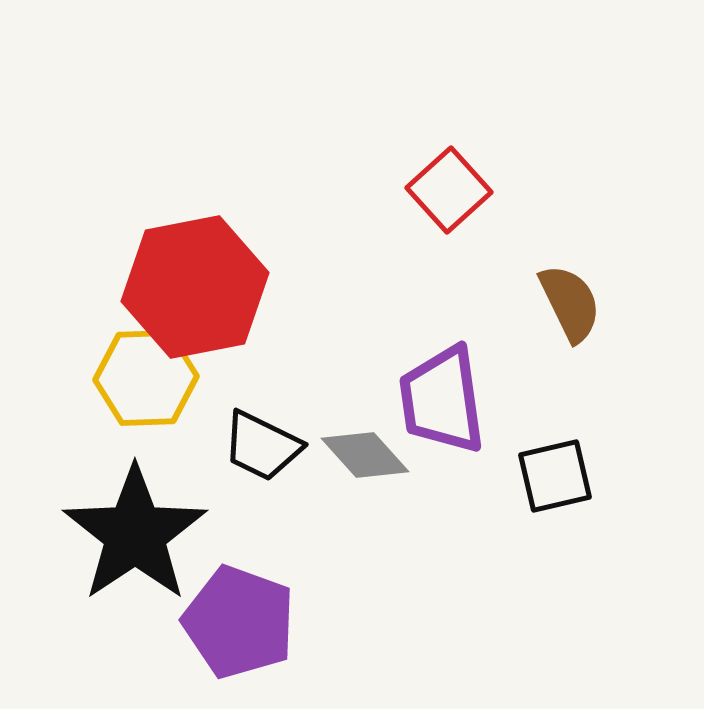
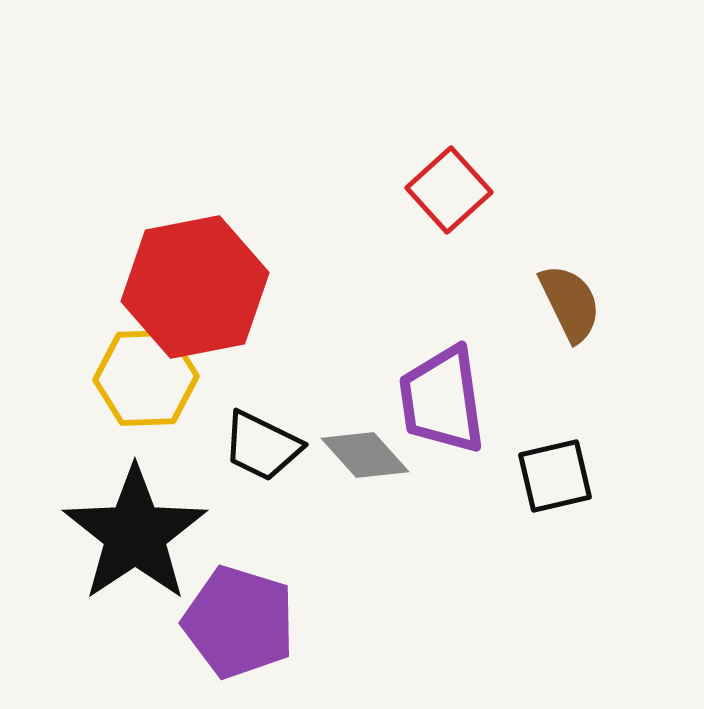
purple pentagon: rotated 3 degrees counterclockwise
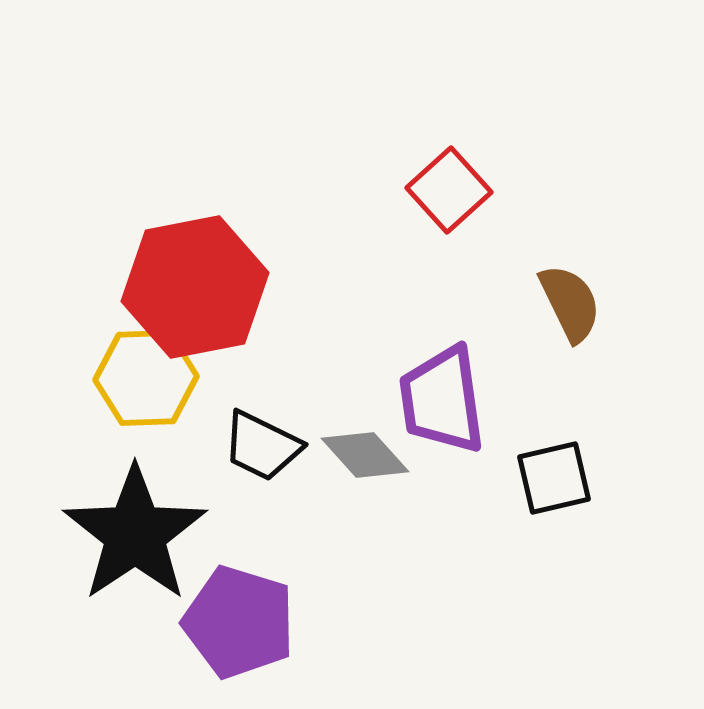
black square: moved 1 px left, 2 px down
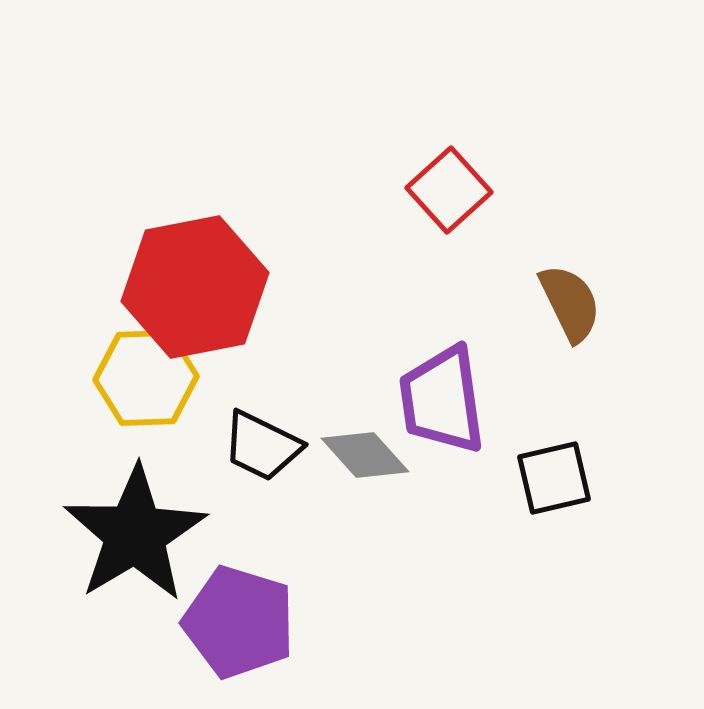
black star: rotated 3 degrees clockwise
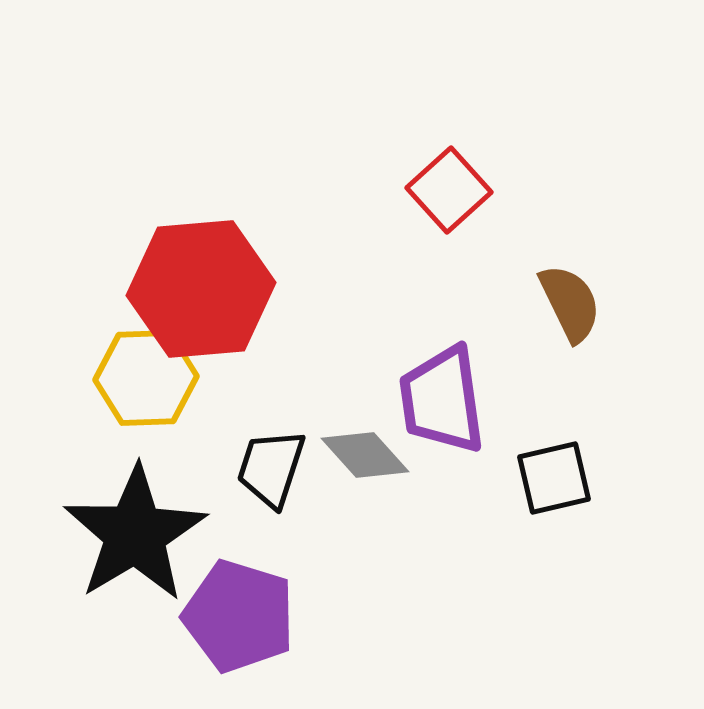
red hexagon: moved 6 px right, 2 px down; rotated 6 degrees clockwise
black trapezoid: moved 9 px right, 22 px down; rotated 82 degrees clockwise
purple pentagon: moved 6 px up
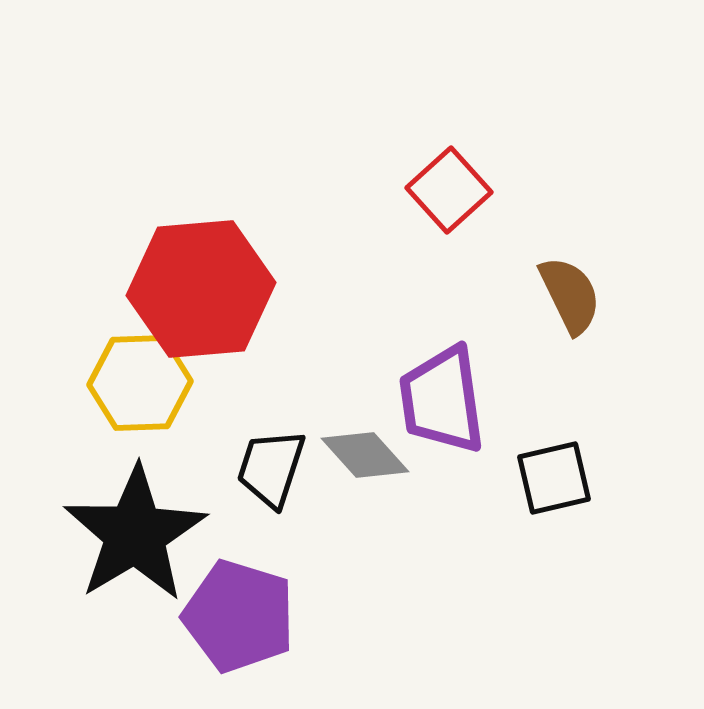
brown semicircle: moved 8 px up
yellow hexagon: moved 6 px left, 5 px down
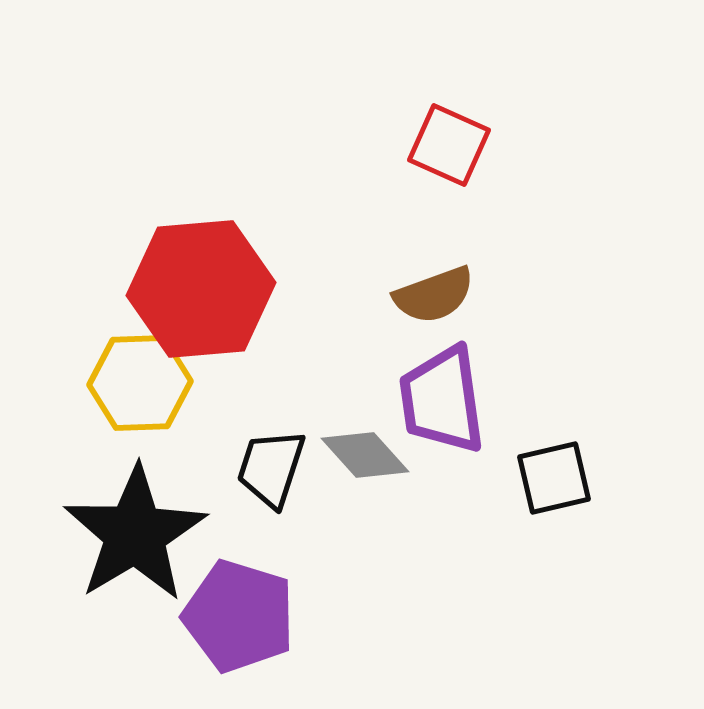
red square: moved 45 px up; rotated 24 degrees counterclockwise
brown semicircle: moved 136 px left; rotated 96 degrees clockwise
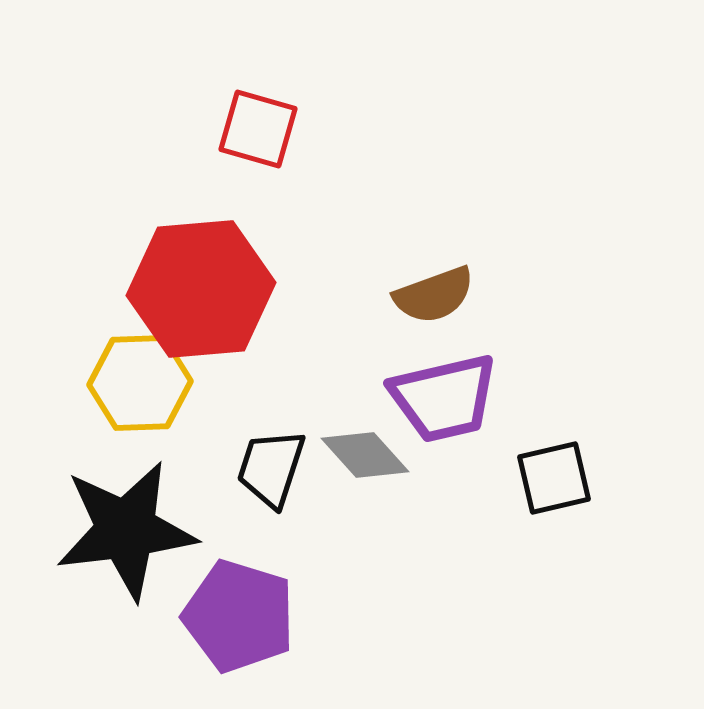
red square: moved 191 px left, 16 px up; rotated 8 degrees counterclockwise
purple trapezoid: moved 2 px right, 2 px up; rotated 95 degrees counterclockwise
black star: moved 9 px left, 4 px up; rotated 24 degrees clockwise
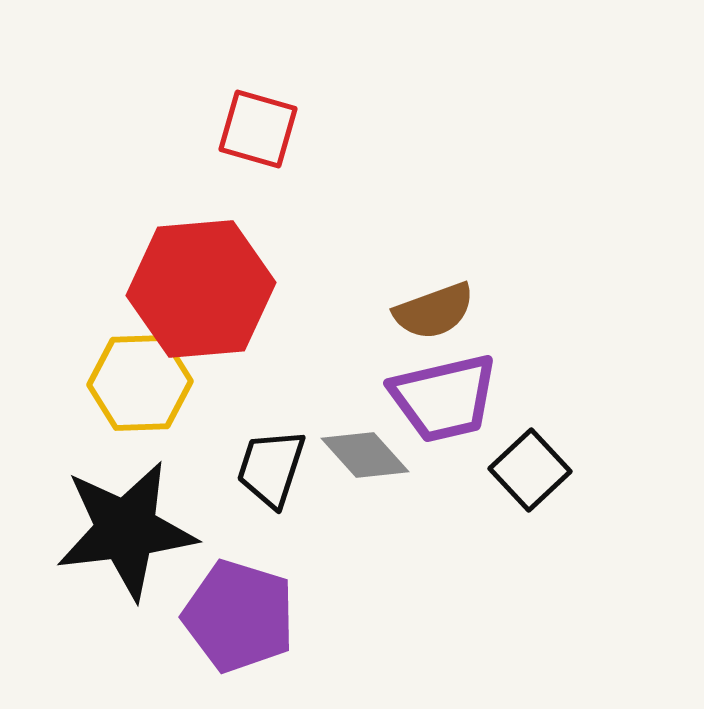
brown semicircle: moved 16 px down
black square: moved 24 px left, 8 px up; rotated 30 degrees counterclockwise
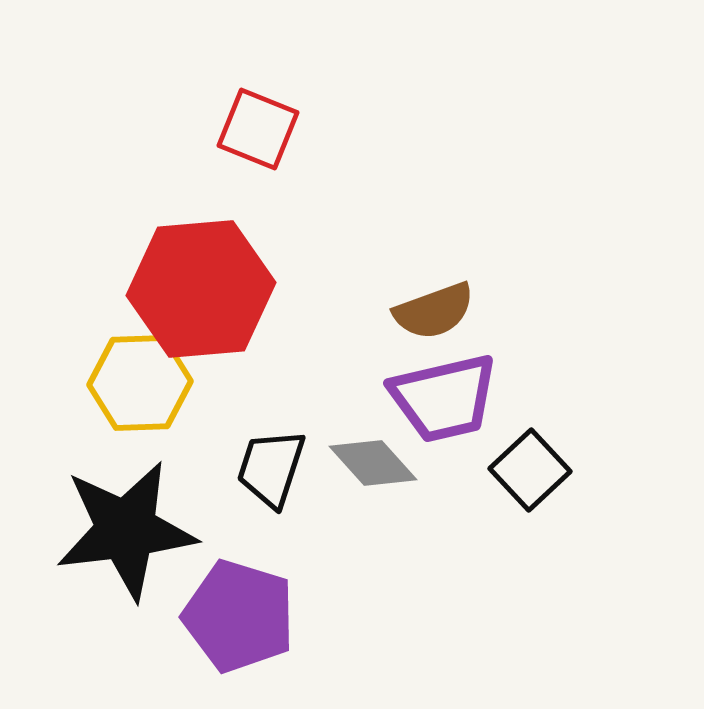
red square: rotated 6 degrees clockwise
gray diamond: moved 8 px right, 8 px down
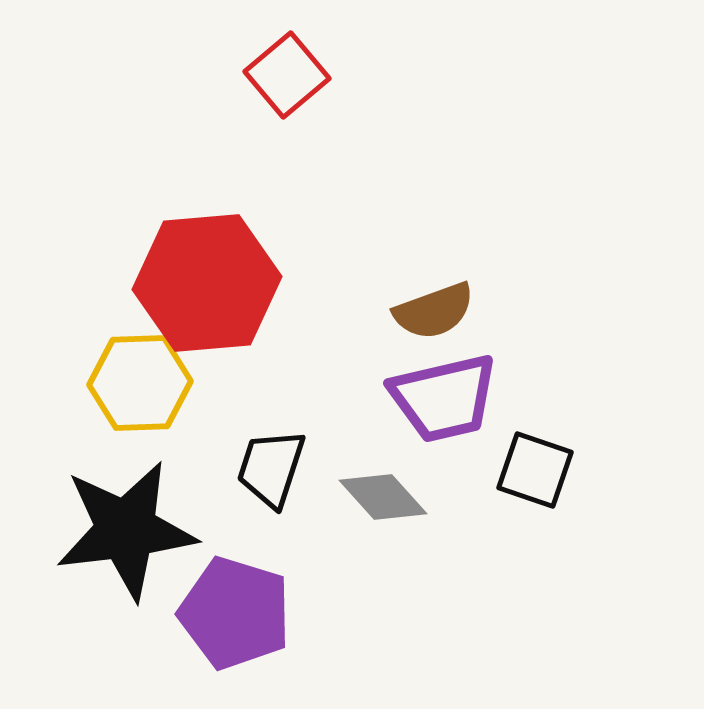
red square: moved 29 px right, 54 px up; rotated 28 degrees clockwise
red hexagon: moved 6 px right, 6 px up
gray diamond: moved 10 px right, 34 px down
black square: moved 5 px right; rotated 28 degrees counterclockwise
purple pentagon: moved 4 px left, 3 px up
